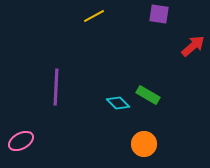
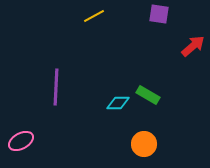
cyan diamond: rotated 45 degrees counterclockwise
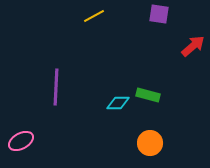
green rectangle: rotated 15 degrees counterclockwise
orange circle: moved 6 px right, 1 px up
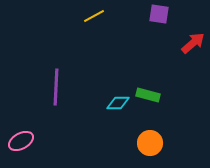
red arrow: moved 3 px up
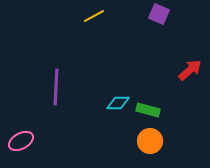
purple square: rotated 15 degrees clockwise
red arrow: moved 3 px left, 27 px down
green rectangle: moved 15 px down
orange circle: moved 2 px up
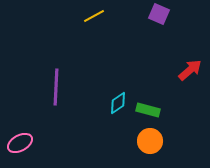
cyan diamond: rotated 35 degrees counterclockwise
pink ellipse: moved 1 px left, 2 px down
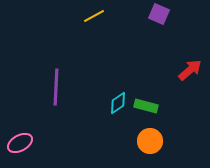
green rectangle: moved 2 px left, 4 px up
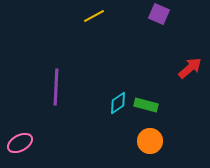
red arrow: moved 2 px up
green rectangle: moved 1 px up
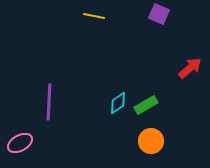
yellow line: rotated 40 degrees clockwise
purple line: moved 7 px left, 15 px down
green rectangle: rotated 45 degrees counterclockwise
orange circle: moved 1 px right
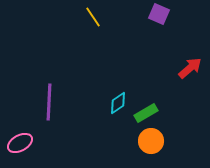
yellow line: moved 1 px left, 1 px down; rotated 45 degrees clockwise
green rectangle: moved 8 px down
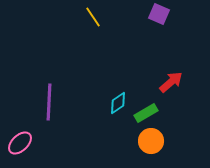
red arrow: moved 19 px left, 14 px down
pink ellipse: rotated 15 degrees counterclockwise
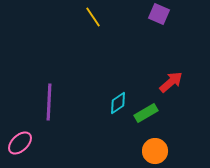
orange circle: moved 4 px right, 10 px down
